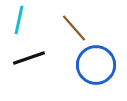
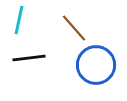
black line: rotated 12 degrees clockwise
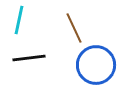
brown line: rotated 16 degrees clockwise
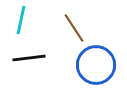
cyan line: moved 2 px right
brown line: rotated 8 degrees counterclockwise
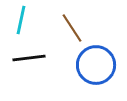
brown line: moved 2 px left
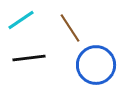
cyan line: rotated 44 degrees clockwise
brown line: moved 2 px left
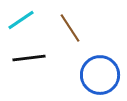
blue circle: moved 4 px right, 10 px down
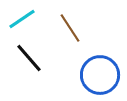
cyan line: moved 1 px right, 1 px up
black line: rotated 56 degrees clockwise
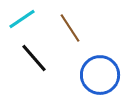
black line: moved 5 px right
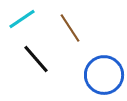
black line: moved 2 px right, 1 px down
blue circle: moved 4 px right
